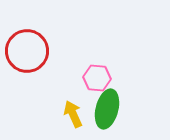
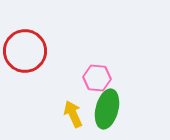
red circle: moved 2 px left
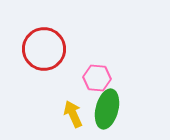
red circle: moved 19 px right, 2 px up
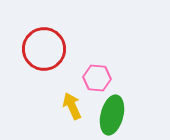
green ellipse: moved 5 px right, 6 px down
yellow arrow: moved 1 px left, 8 px up
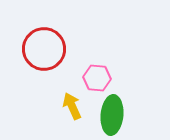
green ellipse: rotated 9 degrees counterclockwise
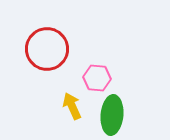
red circle: moved 3 px right
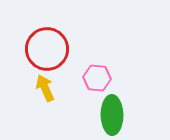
yellow arrow: moved 27 px left, 18 px up
green ellipse: rotated 6 degrees counterclockwise
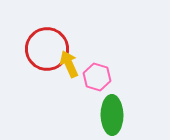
pink hexagon: moved 1 px up; rotated 12 degrees clockwise
yellow arrow: moved 24 px right, 24 px up
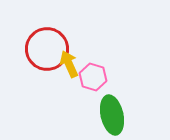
pink hexagon: moved 4 px left
green ellipse: rotated 12 degrees counterclockwise
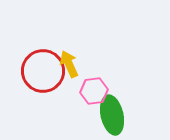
red circle: moved 4 px left, 22 px down
pink hexagon: moved 1 px right, 14 px down; rotated 24 degrees counterclockwise
